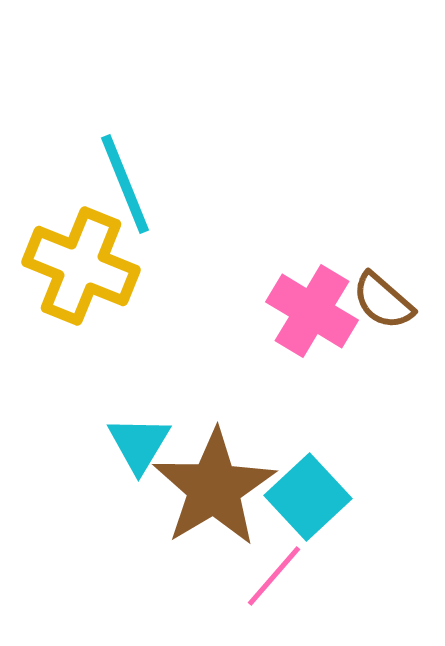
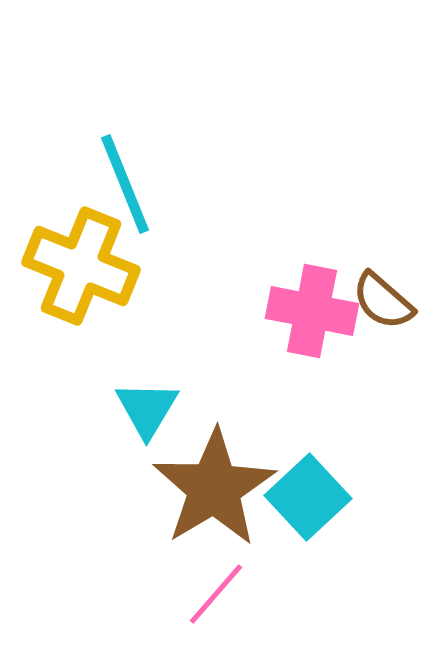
pink cross: rotated 20 degrees counterclockwise
cyan triangle: moved 8 px right, 35 px up
pink line: moved 58 px left, 18 px down
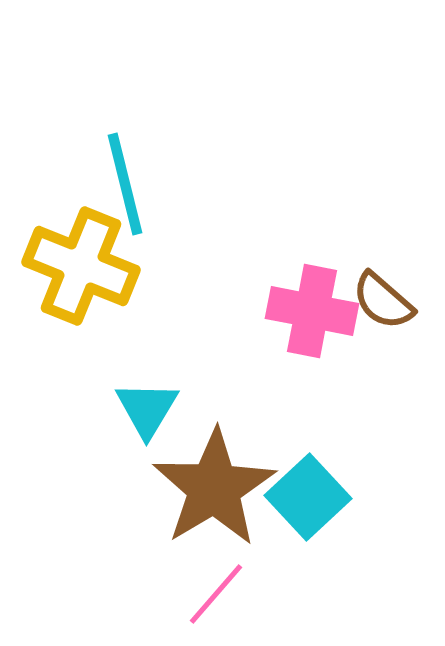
cyan line: rotated 8 degrees clockwise
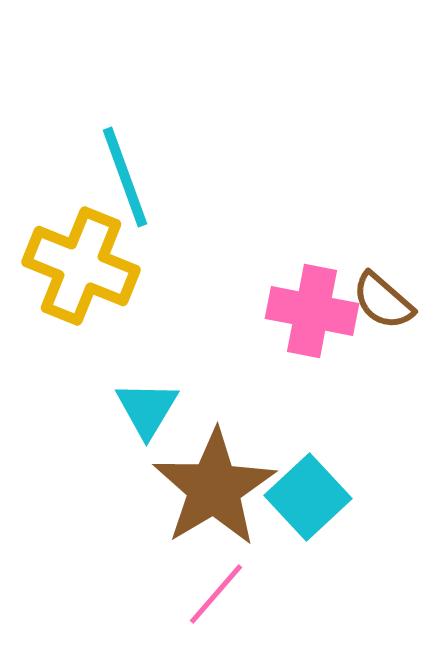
cyan line: moved 7 px up; rotated 6 degrees counterclockwise
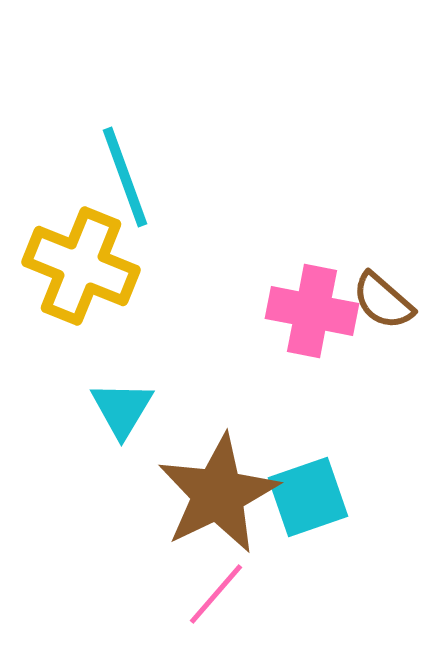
cyan triangle: moved 25 px left
brown star: moved 4 px right, 6 px down; rotated 5 degrees clockwise
cyan square: rotated 24 degrees clockwise
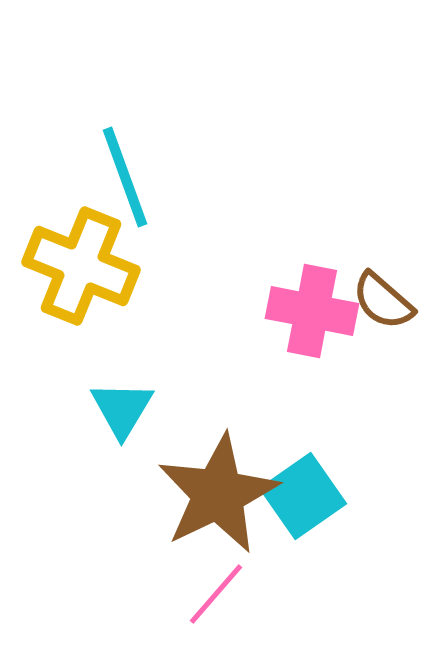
cyan square: moved 5 px left, 1 px up; rotated 16 degrees counterclockwise
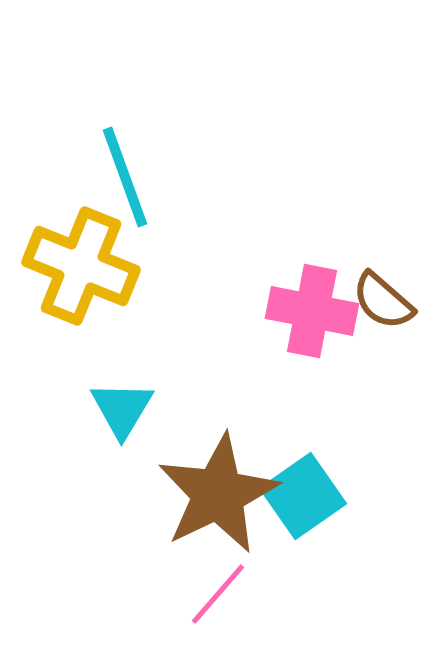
pink line: moved 2 px right
